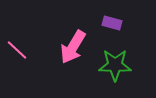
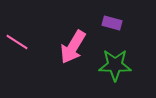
pink line: moved 8 px up; rotated 10 degrees counterclockwise
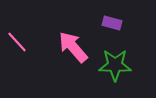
pink line: rotated 15 degrees clockwise
pink arrow: rotated 108 degrees clockwise
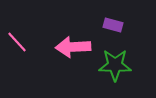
purple rectangle: moved 1 px right, 2 px down
pink arrow: rotated 52 degrees counterclockwise
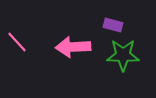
green star: moved 8 px right, 10 px up
